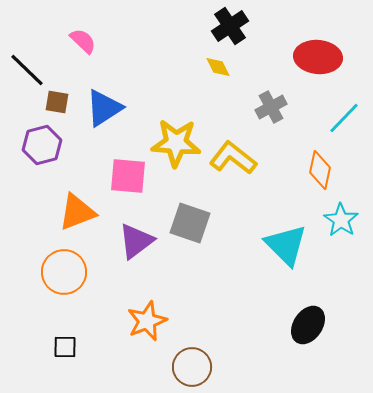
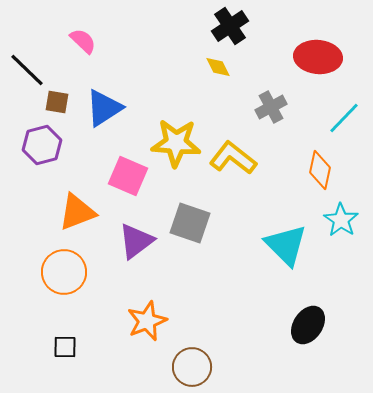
pink square: rotated 18 degrees clockwise
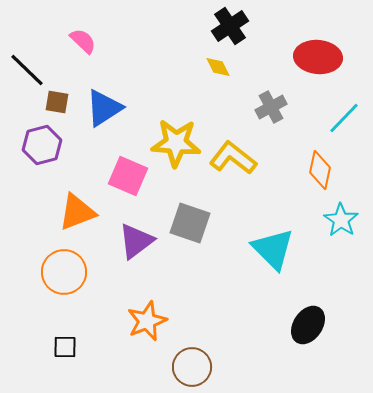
cyan triangle: moved 13 px left, 4 px down
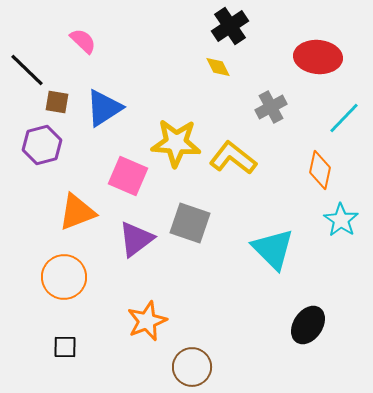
purple triangle: moved 2 px up
orange circle: moved 5 px down
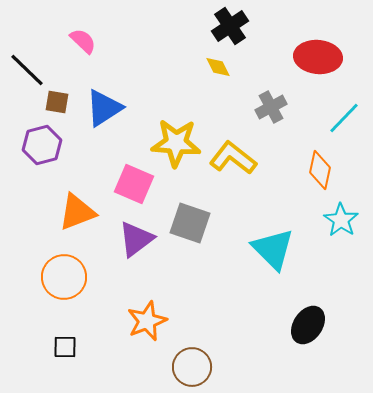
pink square: moved 6 px right, 8 px down
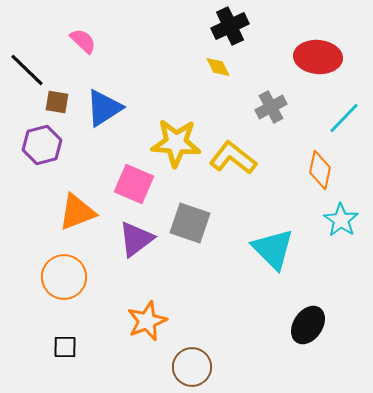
black cross: rotated 9 degrees clockwise
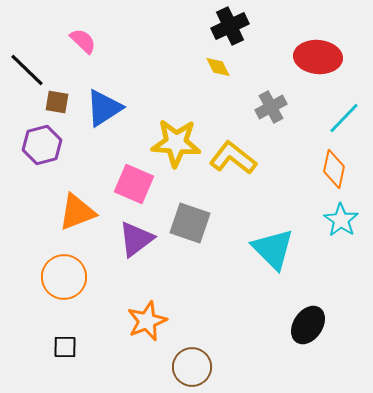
orange diamond: moved 14 px right, 1 px up
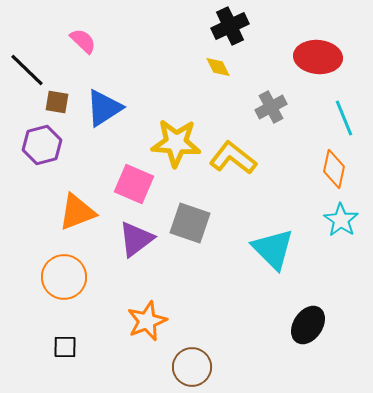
cyan line: rotated 66 degrees counterclockwise
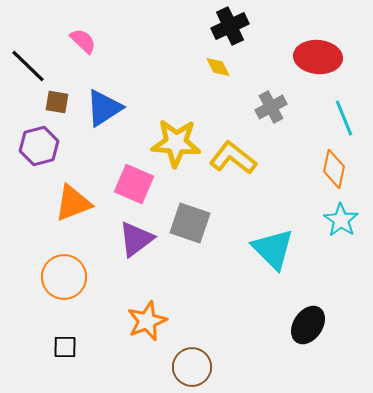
black line: moved 1 px right, 4 px up
purple hexagon: moved 3 px left, 1 px down
orange triangle: moved 4 px left, 9 px up
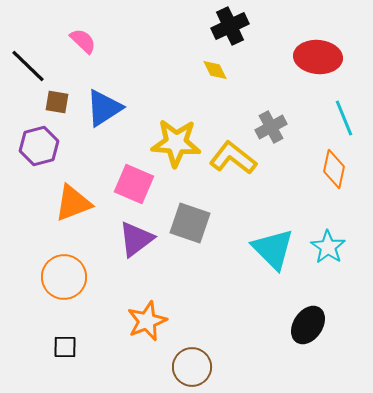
yellow diamond: moved 3 px left, 3 px down
gray cross: moved 20 px down
cyan star: moved 13 px left, 27 px down
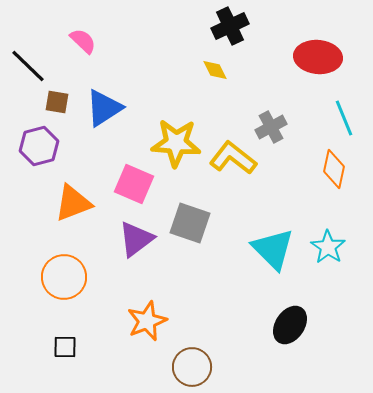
black ellipse: moved 18 px left
